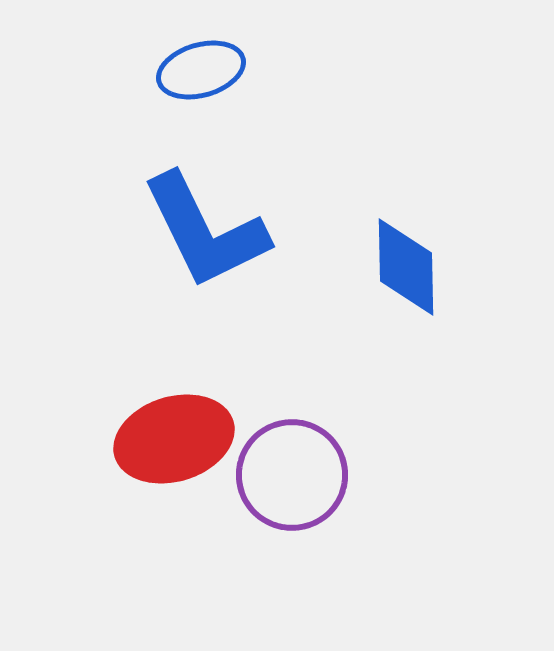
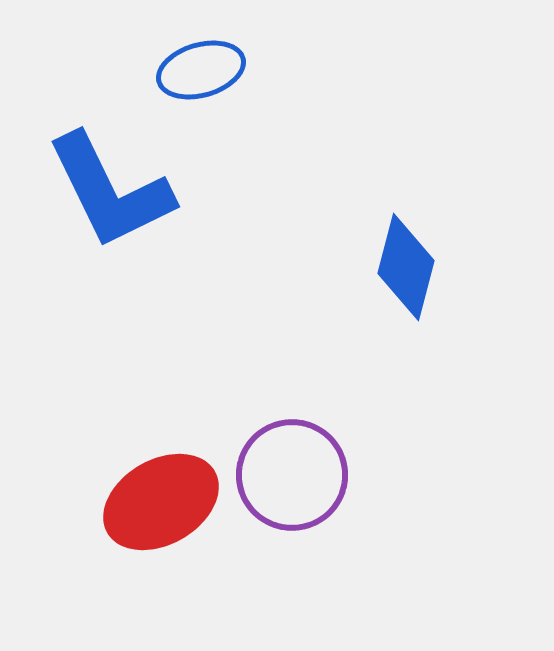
blue L-shape: moved 95 px left, 40 px up
blue diamond: rotated 16 degrees clockwise
red ellipse: moved 13 px left, 63 px down; rotated 13 degrees counterclockwise
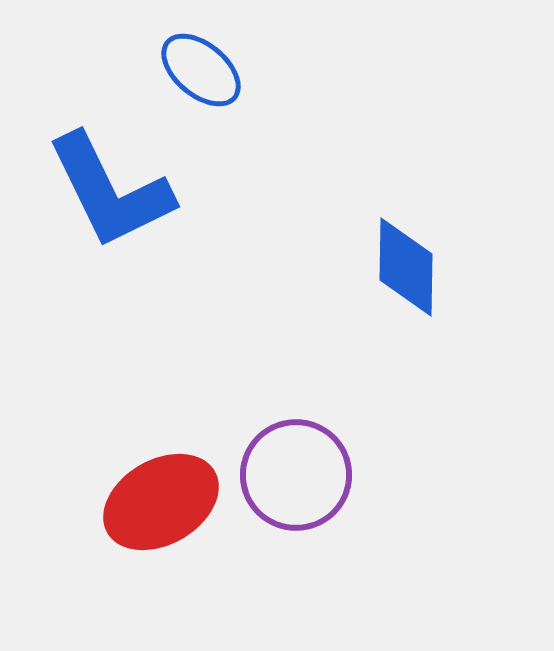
blue ellipse: rotated 56 degrees clockwise
blue diamond: rotated 14 degrees counterclockwise
purple circle: moved 4 px right
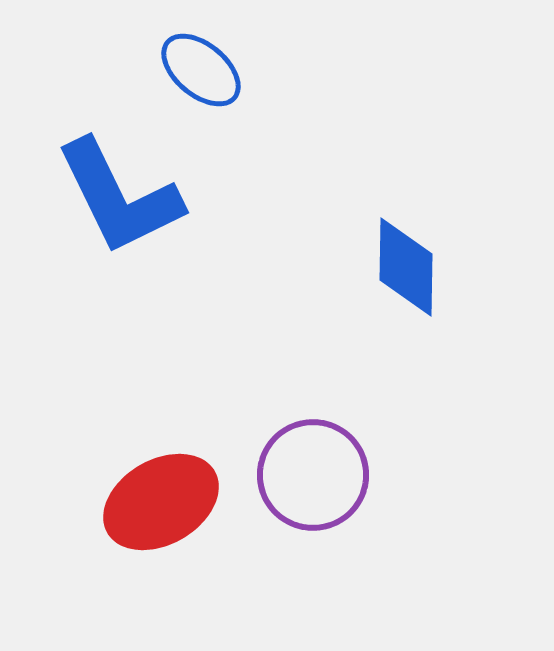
blue L-shape: moved 9 px right, 6 px down
purple circle: moved 17 px right
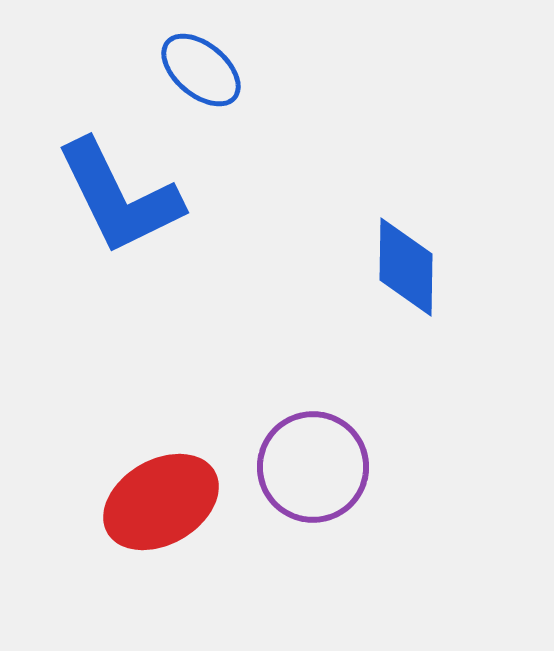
purple circle: moved 8 px up
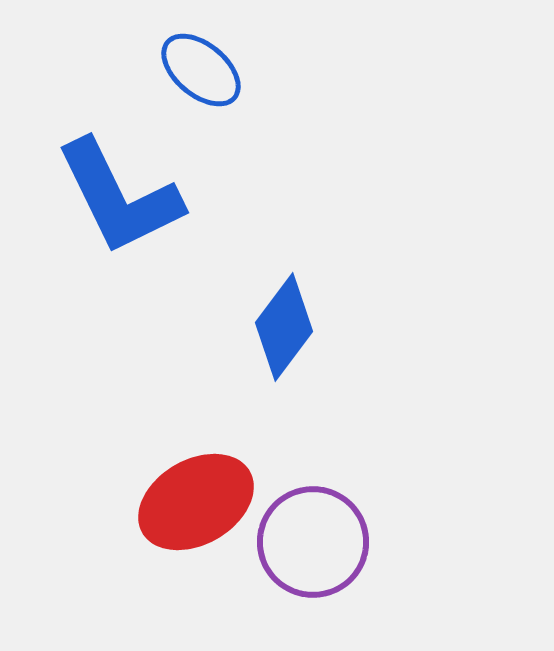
blue diamond: moved 122 px left, 60 px down; rotated 36 degrees clockwise
purple circle: moved 75 px down
red ellipse: moved 35 px right
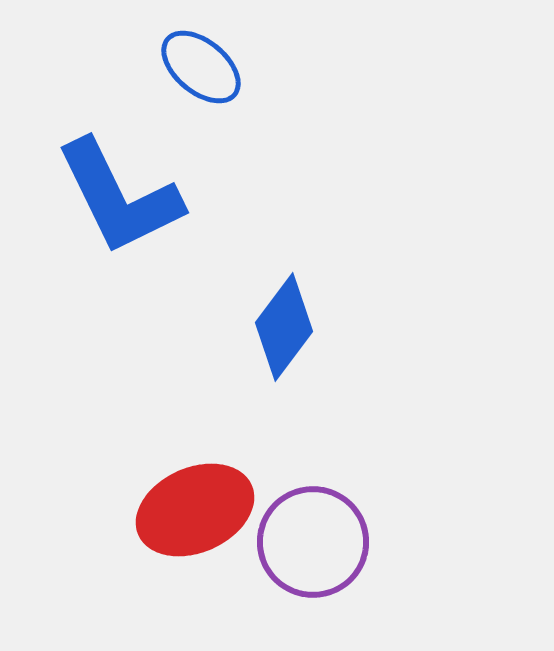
blue ellipse: moved 3 px up
red ellipse: moved 1 px left, 8 px down; rotated 6 degrees clockwise
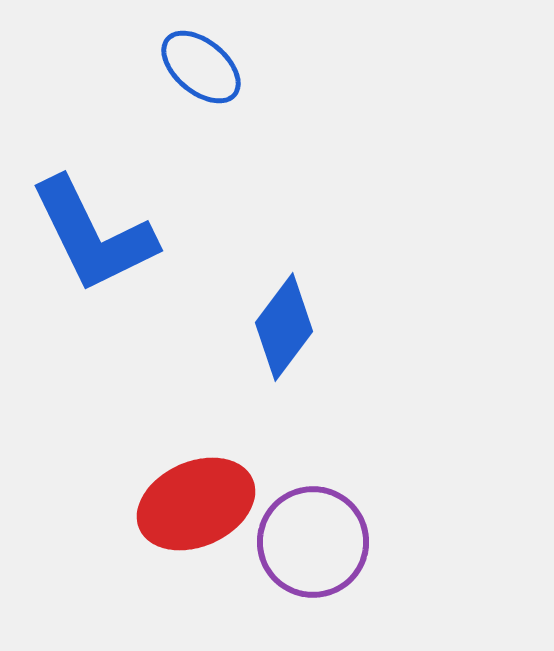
blue L-shape: moved 26 px left, 38 px down
red ellipse: moved 1 px right, 6 px up
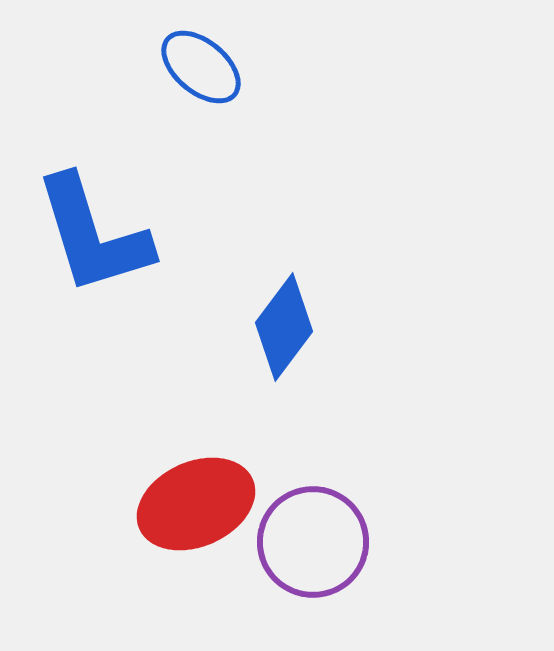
blue L-shape: rotated 9 degrees clockwise
